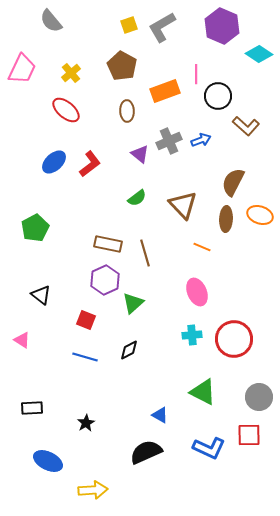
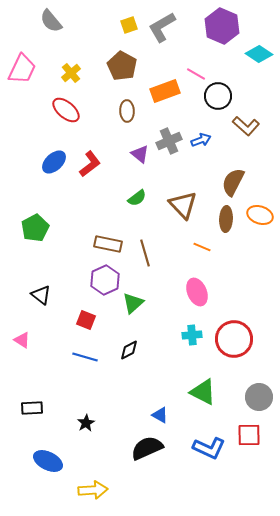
pink line at (196, 74): rotated 60 degrees counterclockwise
black semicircle at (146, 452): moved 1 px right, 4 px up
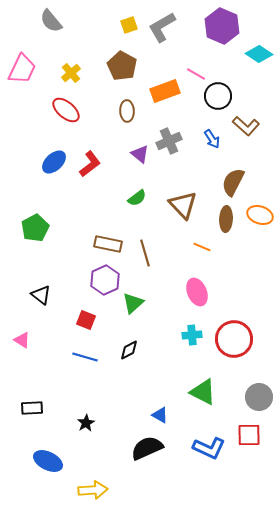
blue arrow at (201, 140): moved 11 px right, 1 px up; rotated 78 degrees clockwise
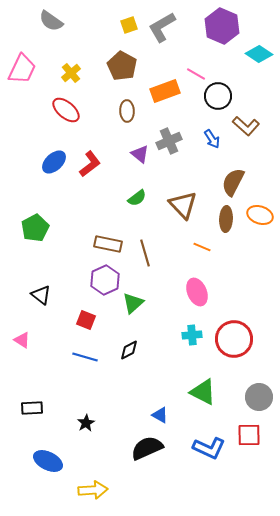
gray semicircle at (51, 21): rotated 15 degrees counterclockwise
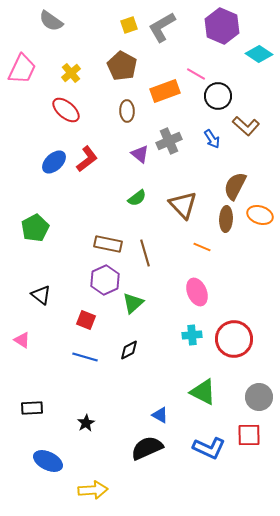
red L-shape at (90, 164): moved 3 px left, 5 px up
brown semicircle at (233, 182): moved 2 px right, 4 px down
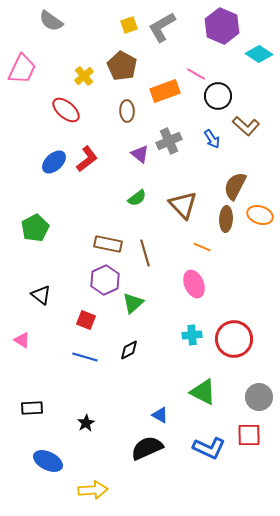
yellow cross at (71, 73): moved 13 px right, 3 px down
pink ellipse at (197, 292): moved 3 px left, 8 px up
